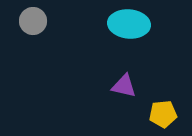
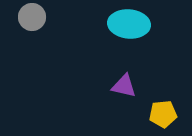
gray circle: moved 1 px left, 4 px up
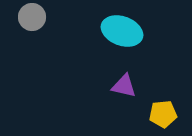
cyan ellipse: moved 7 px left, 7 px down; rotated 15 degrees clockwise
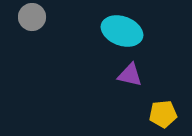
purple triangle: moved 6 px right, 11 px up
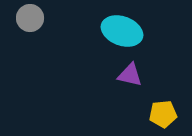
gray circle: moved 2 px left, 1 px down
